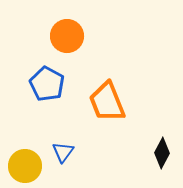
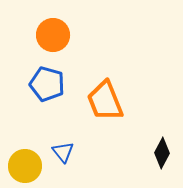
orange circle: moved 14 px left, 1 px up
blue pentagon: rotated 12 degrees counterclockwise
orange trapezoid: moved 2 px left, 1 px up
blue triangle: rotated 15 degrees counterclockwise
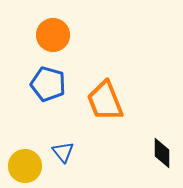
blue pentagon: moved 1 px right
black diamond: rotated 28 degrees counterclockwise
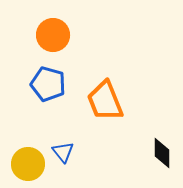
yellow circle: moved 3 px right, 2 px up
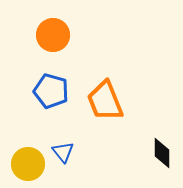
blue pentagon: moved 3 px right, 7 px down
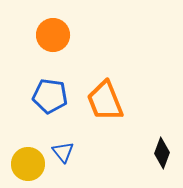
blue pentagon: moved 1 px left, 5 px down; rotated 8 degrees counterclockwise
black diamond: rotated 20 degrees clockwise
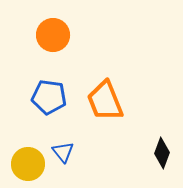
blue pentagon: moved 1 px left, 1 px down
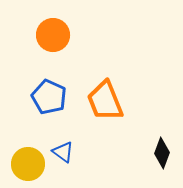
blue pentagon: rotated 16 degrees clockwise
blue triangle: rotated 15 degrees counterclockwise
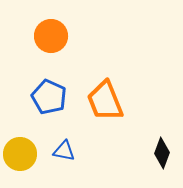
orange circle: moved 2 px left, 1 px down
blue triangle: moved 1 px right, 1 px up; rotated 25 degrees counterclockwise
yellow circle: moved 8 px left, 10 px up
